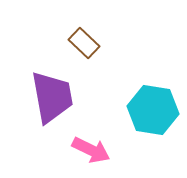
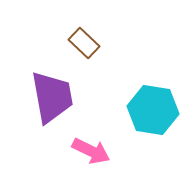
pink arrow: moved 1 px down
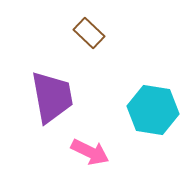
brown rectangle: moved 5 px right, 10 px up
pink arrow: moved 1 px left, 1 px down
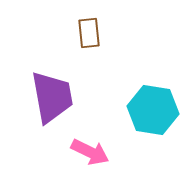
brown rectangle: rotated 40 degrees clockwise
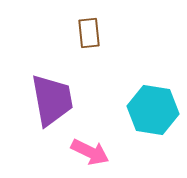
purple trapezoid: moved 3 px down
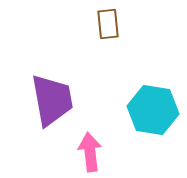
brown rectangle: moved 19 px right, 9 px up
pink arrow: rotated 123 degrees counterclockwise
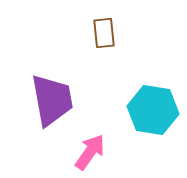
brown rectangle: moved 4 px left, 9 px down
pink arrow: rotated 42 degrees clockwise
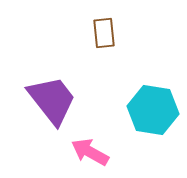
purple trapezoid: rotated 28 degrees counterclockwise
pink arrow: rotated 96 degrees counterclockwise
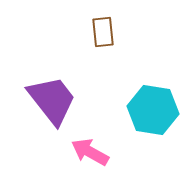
brown rectangle: moved 1 px left, 1 px up
